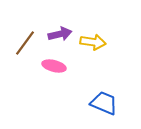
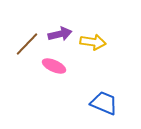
brown line: moved 2 px right, 1 px down; rotated 8 degrees clockwise
pink ellipse: rotated 10 degrees clockwise
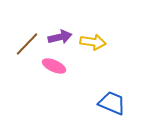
purple arrow: moved 3 px down
blue trapezoid: moved 8 px right
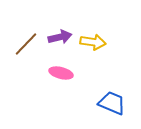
brown line: moved 1 px left
pink ellipse: moved 7 px right, 7 px down; rotated 10 degrees counterclockwise
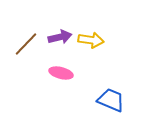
yellow arrow: moved 2 px left, 2 px up
blue trapezoid: moved 1 px left, 3 px up
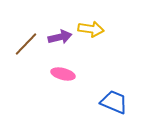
yellow arrow: moved 11 px up
pink ellipse: moved 2 px right, 1 px down
blue trapezoid: moved 3 px right, 2 px down
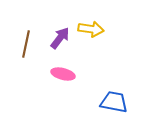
purple arrow: moved 1 px down; rotated 40 degrees counterclockwise
brown line: rotated 32 degrees counterclockwise
blue trapezoid: rotated 12 degrees counterclockwise
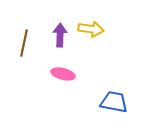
purple arrow: moved 3 px up; rotated 35 degrees counterclockwise
brown line: moved 2 px left, 1 px up
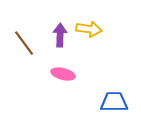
yellow arrow: moved 2 px left
brown line: rotated 48 degrees counterclockwise
blue trapezoid: rotated 12 degrees counterclockwise
